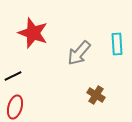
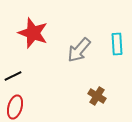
gray arrow: moved 3 px up
brown cross: moved 1 px right, 1 px down
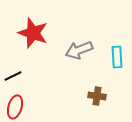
cyan rectangle: moved 13 px down
gray arrow: rotated 28 degrees clockwise
brown cross: rotated 24 degrees counterclockwise
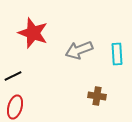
cyan rectangle: moved 3 px up
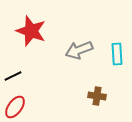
red star: moved 2 px left, 2 px up
red ellipse: rotated 20 degrees clockwise
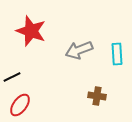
black line: moved 1 px left, 1 px down
red ellipse: moved 5 px right, 2 px up
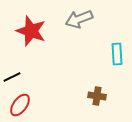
gray arrow: moved 31 px up
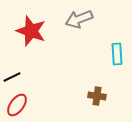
red ellipse: moved 3 px left
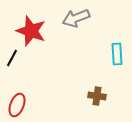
gray arrow: moved 3 px left, 1 px up
black line: moved 19 px up; rotated 36 degrees counterclockwise
red ellipse: rotated 15 degrees counterclockwise
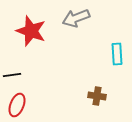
black line: moved 17 px down; rotated 54 degrees clockwise
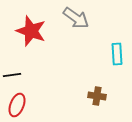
gray arrow: rotated 124 degrees counterclockwise
